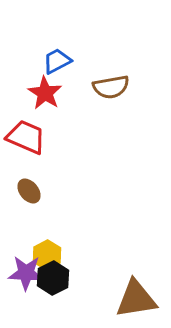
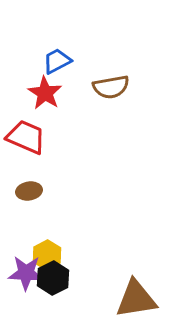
brown ellipse: rotated 60 degrees counterclockwise
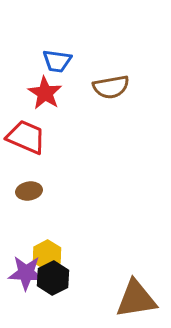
blue trapezoid: rotated 144 degrees counterclockwise
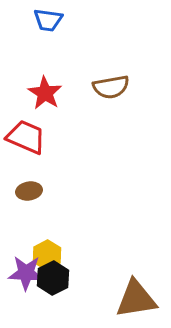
blue trapezoid: moved 9 px left, 41 px up
